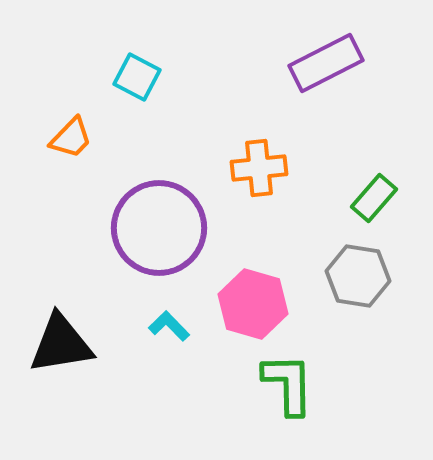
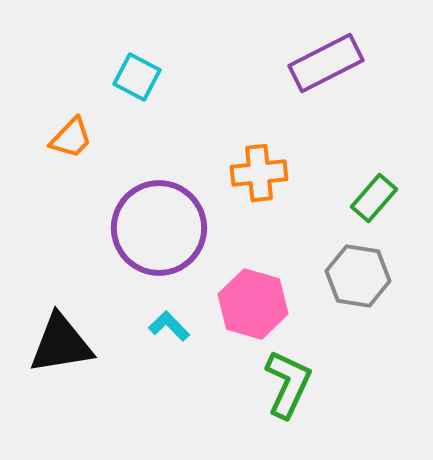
orange cross: moved 5 px down
green L-shape: rotated 26 degrees clockwise
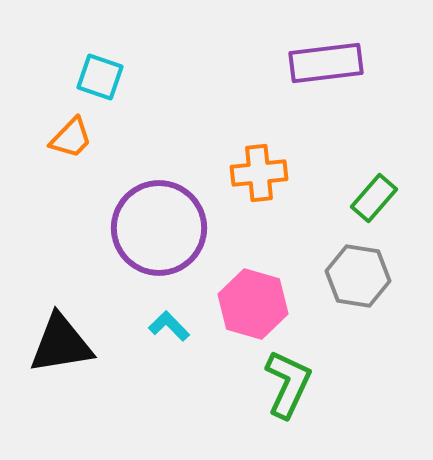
purple rectangle: rotated 20 degrees clockwise
cyan square: moved 37 px left; rotated 9 degrees counterclockwise
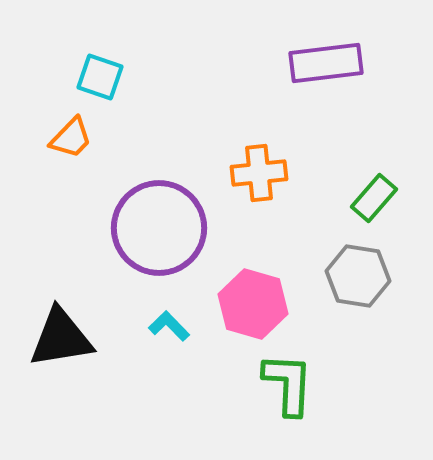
black triangle: moved 6 px up
green L-shape: rotated 22 degrees counterclockwise
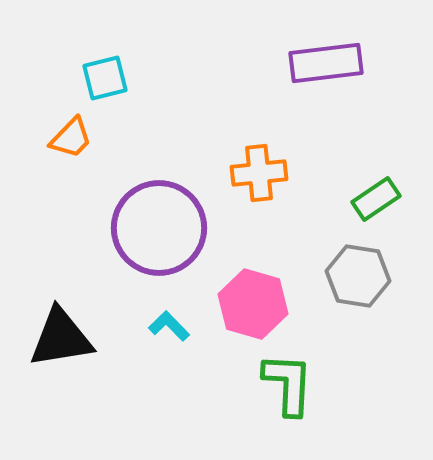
cyan square: moved 5 px right, 1 px down; rotated 33 degrees counterclockwise
green rectangle: moved 2 px right, 1 px down; rotated 15 degrees clockwise
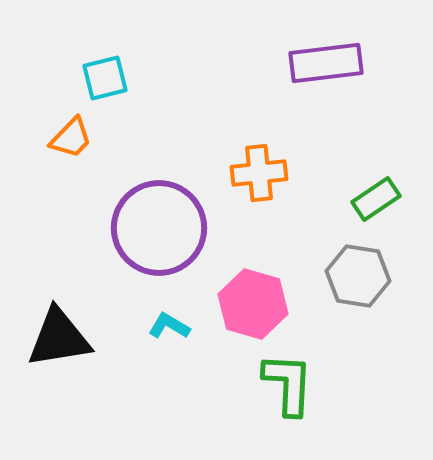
cyan L-shape: rotated 15 degrees counterclockwise
black triangle: moved 2 px left
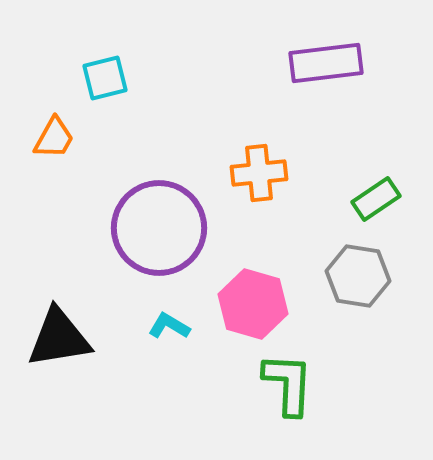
orange trapezoid: moved 17 px left; rotated 15 degrees counterclockwise
